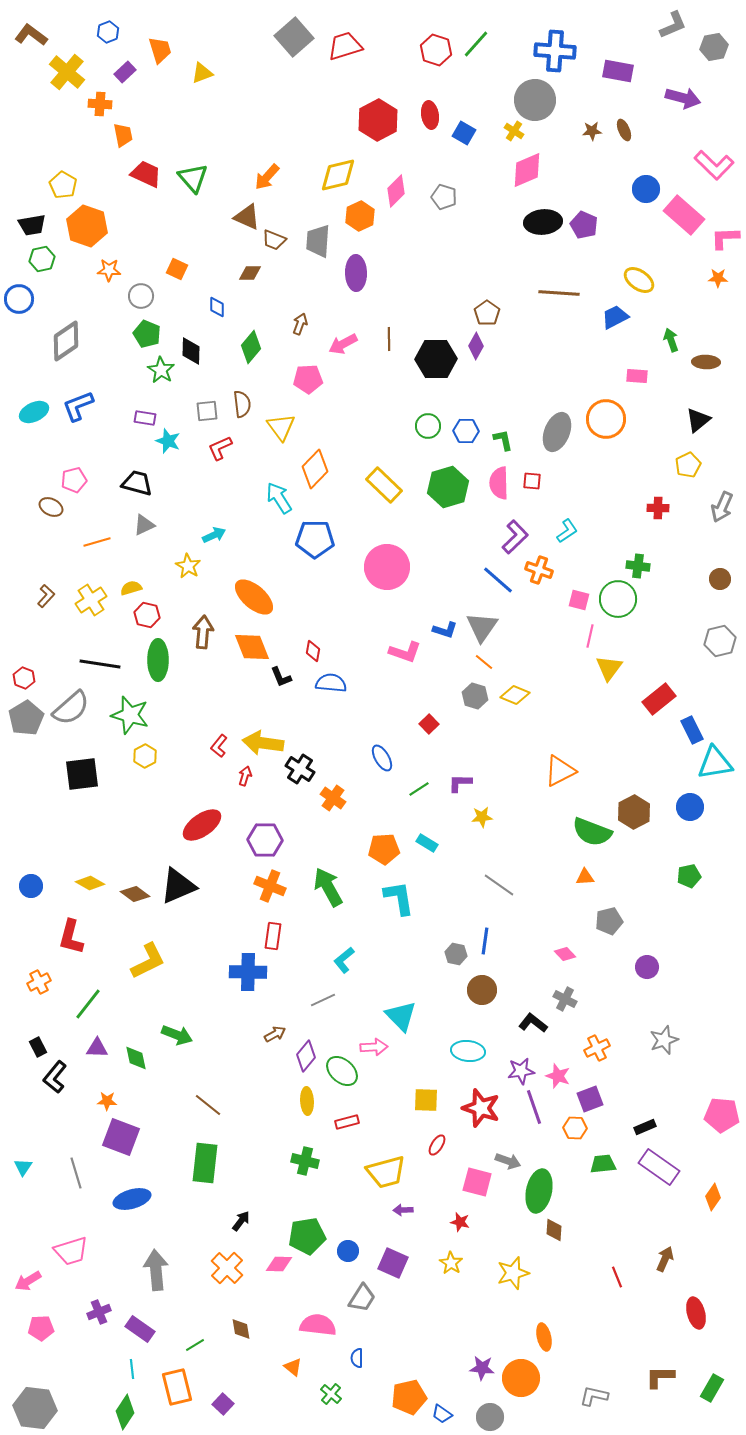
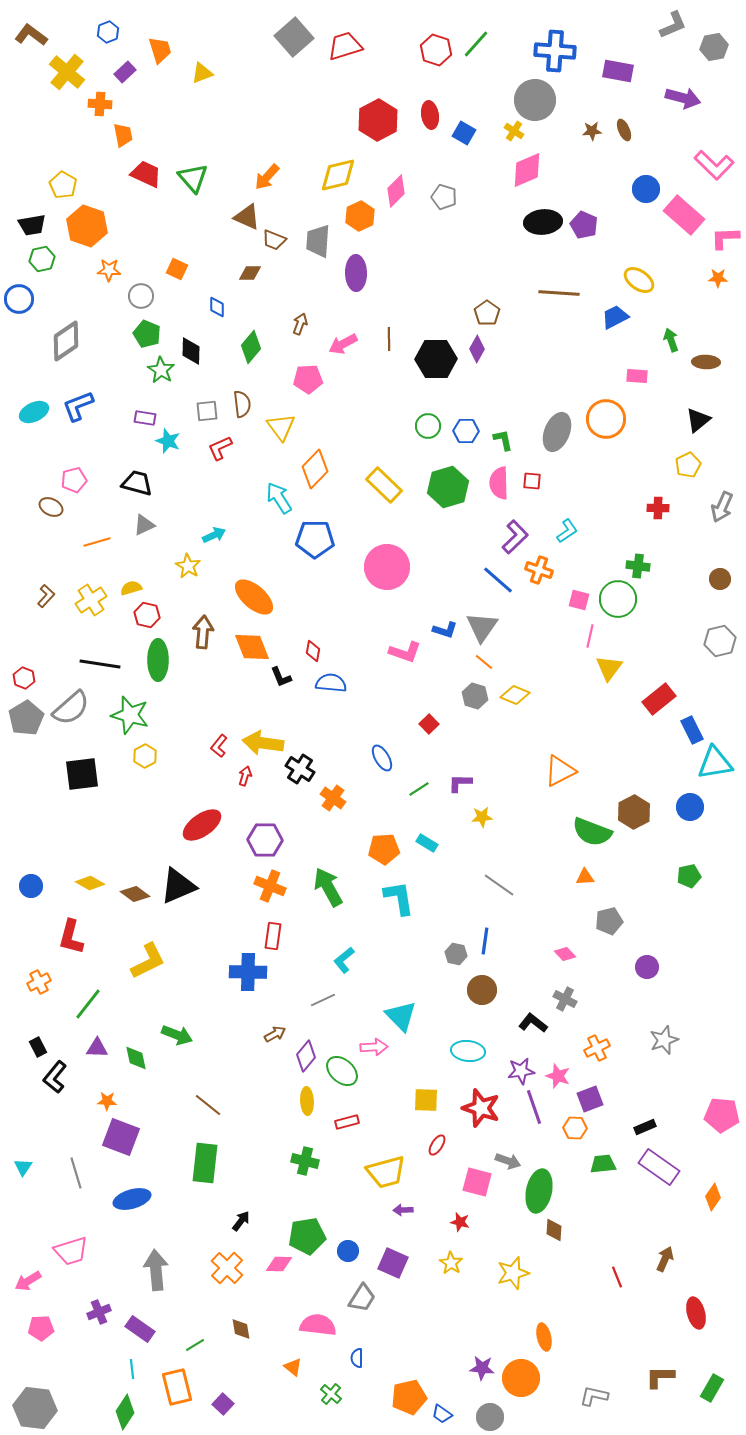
purple diamond at (476, 346): moved 1 px right, 3 px down
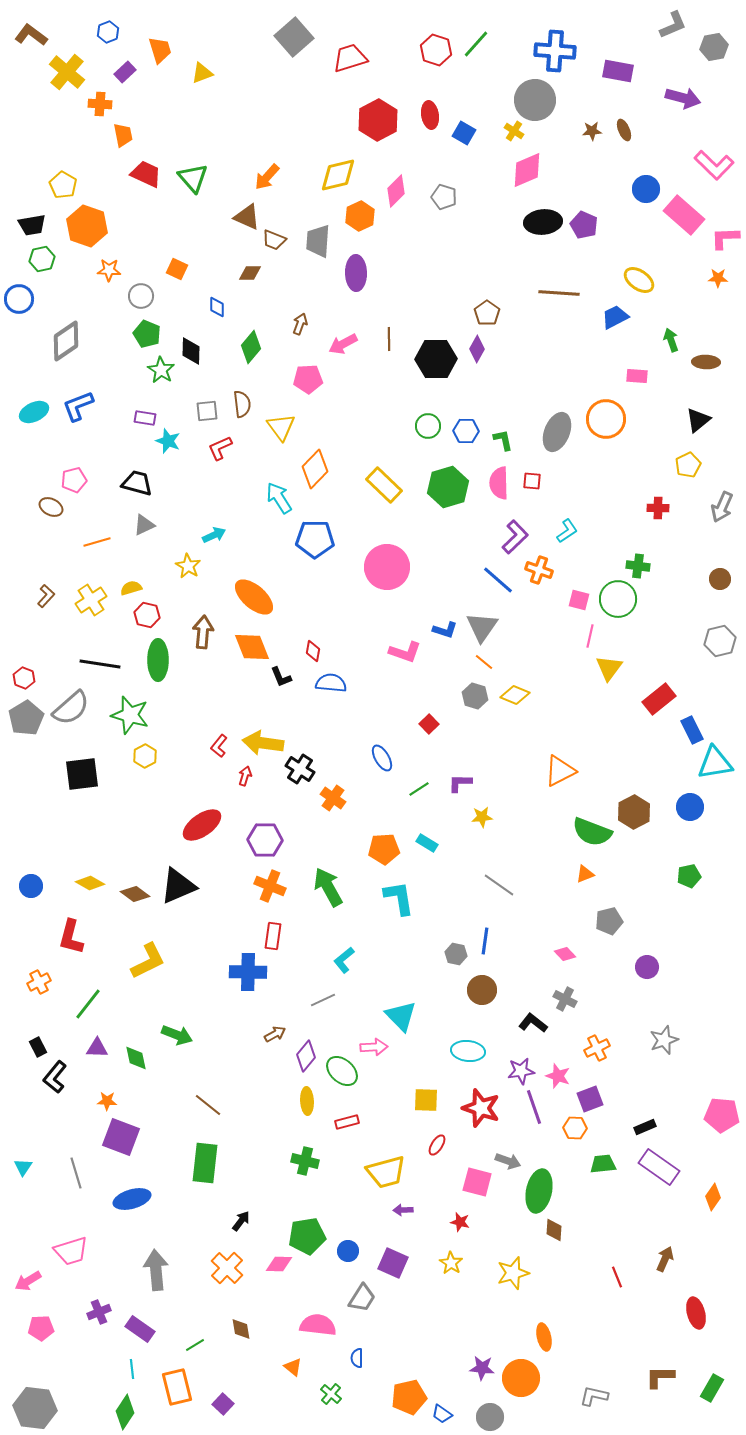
red trapezoid at (345, 46): moved 5 px right, 12 px down
orange triangle at (585, 877): moved 3 px up; rotated 18 degrees counterclockwise
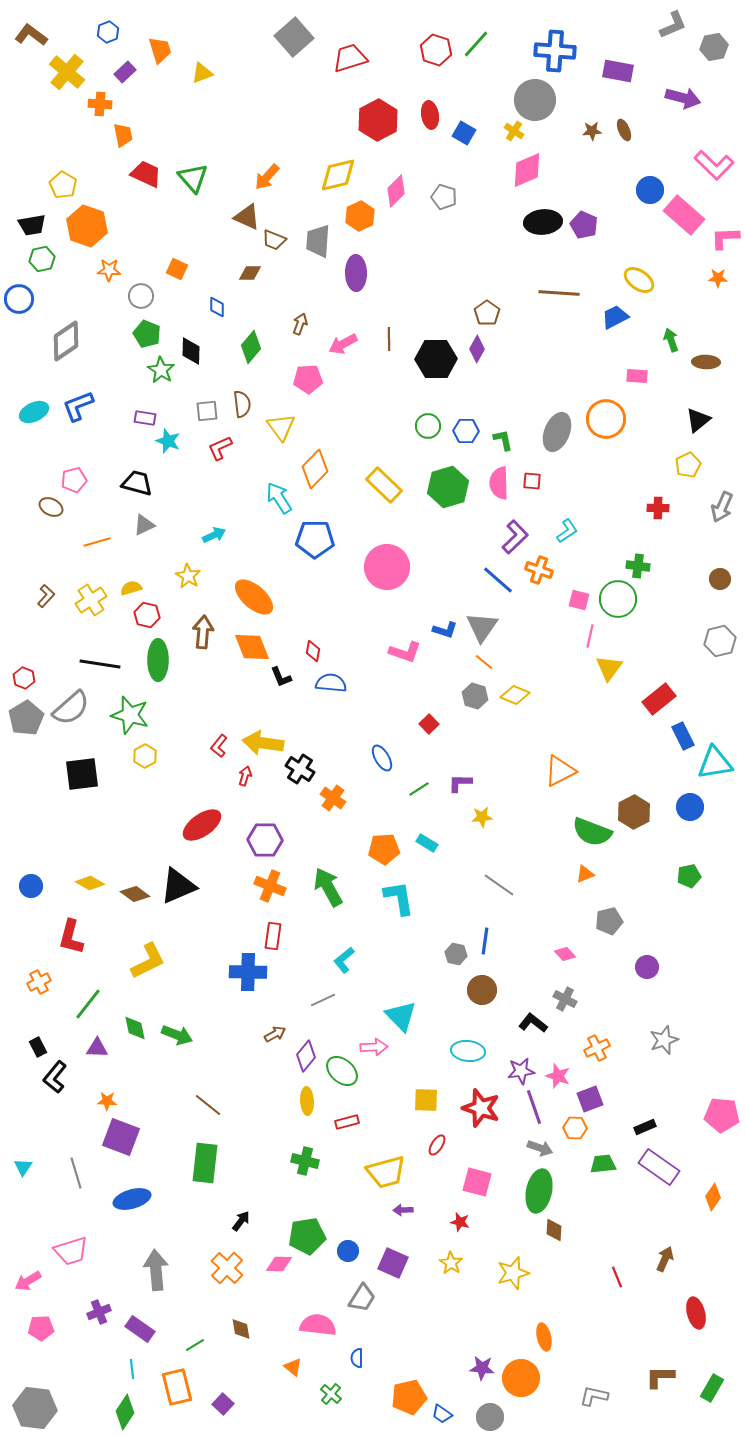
blue circle at (646, 189): moved 4 px right, 1 px down
yellow star at (188, 566): moved 10 px down
blue rectangle at (692, 730): moved 9 px left, 6 px down
green diamond at (136, 1058): moved 1 px left, 30 px up
gray arrow at (508, 1161): moved 32 px right, 13 px up
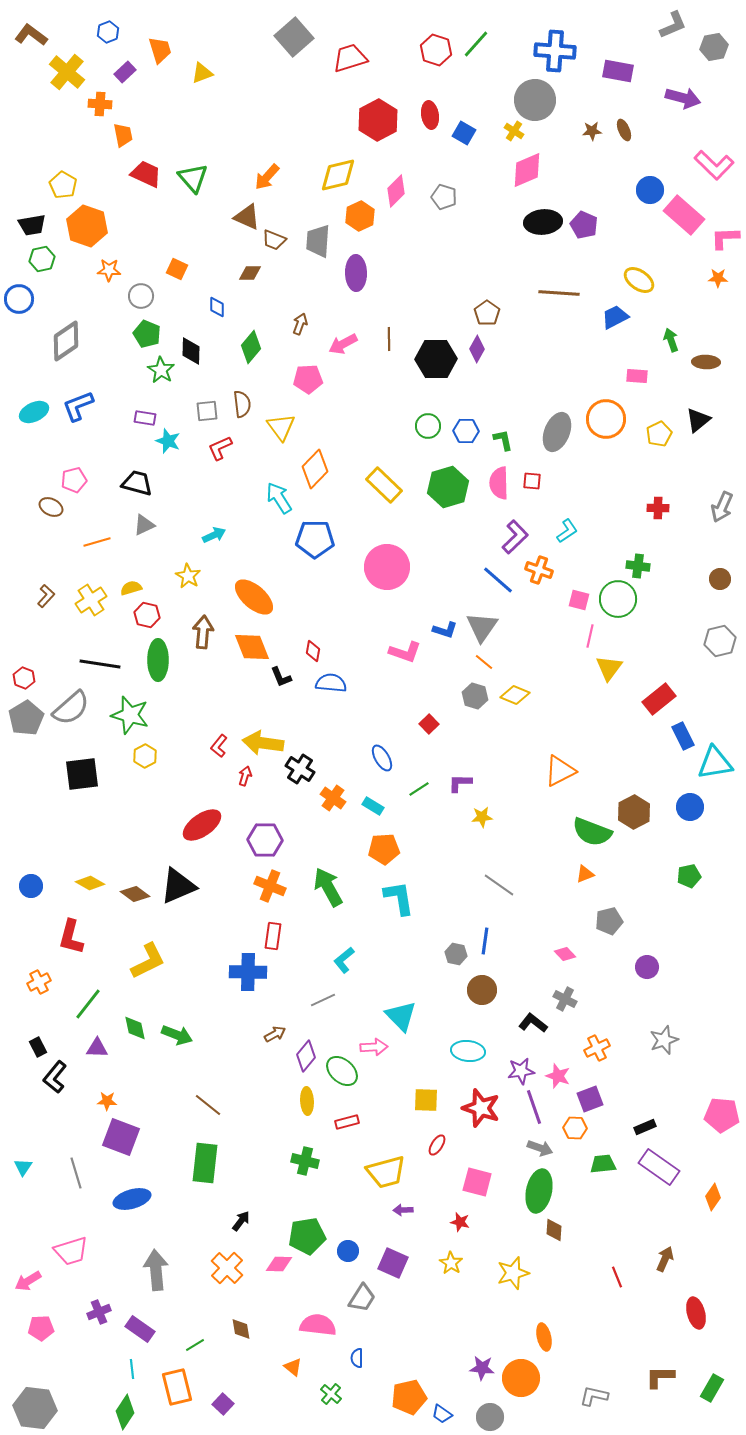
yellow pentagon at (688, 465): moved 29 px left, 31 px up
cyan rectangle at (427, 843): moved 54 px left, 37 px up
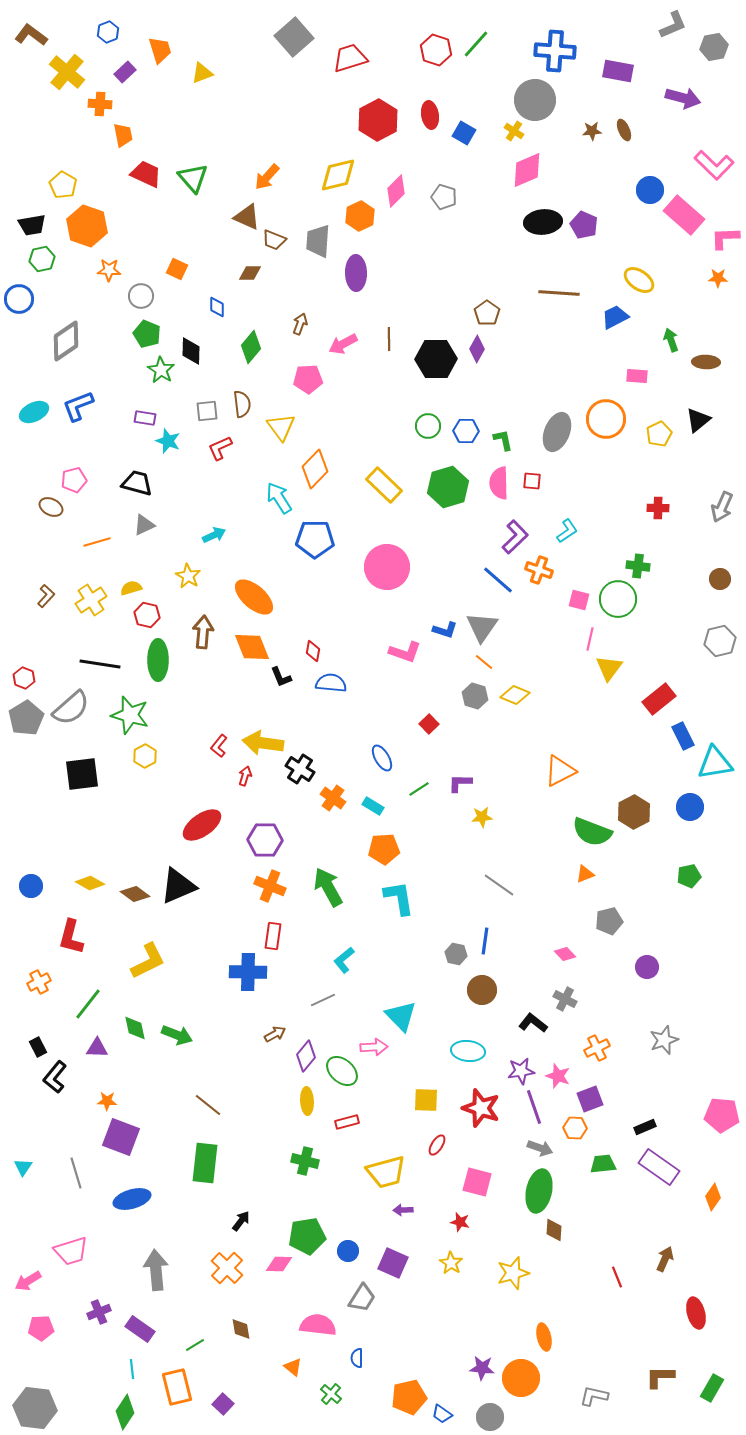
pink line at (590, 636): moved 3 px down
